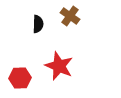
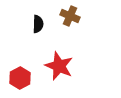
brown cross: rotated 12 degrees counterclockwise
red hexagon: rotated 25 degrees counterclockwise
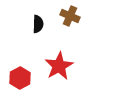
red star: rotated 20 degrees clockwise
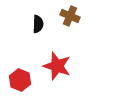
red star: moved 2 px left; rotated 24 degrees counterclockwise
red hexagon: moved 2 px down; rotated 10 degrees counterclockwise
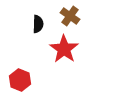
brown cross: rotated 12 degrees clockwise
red star: moved 7 px right, 17 px up; rotated 16 degrees clockwise
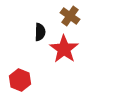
black semicircle: moved 2 px right, 8 px down
